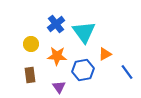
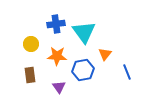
blue cross: rotated 30 degrees clockwise
orange triangle: rotated 24 degrees counterclockwise
blue line: rotated 14 degrees clockwise
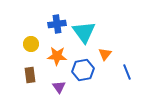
blue cross: moved 1 px right
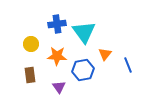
blue line: moved 1 px right, 7 px up
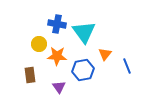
blue cross: rotated 18 degrees clockwise
yellow circle: moved 8 px right
blue line: moved 1 px left, 1 px down
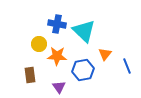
cyan triangle: moved 1 px up; rotated 10 degrees counterclockwise
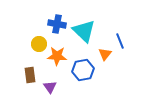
blue line: moved 7 px left, 25 px up
purple triangle: moved 9 px left
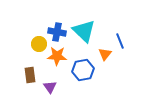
blue cross: moved 8 px down
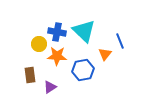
purple triangle: rotated 32 degrees clockwise
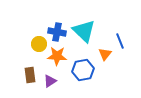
purple triangle: moved 6 px up
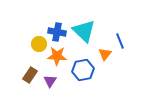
brown rectangle: rotated 42 degrees clockwise
purple triangle: rotated 24 degrees counterclockwise
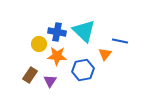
blue line: rotated 56 degrees counterclockwise
